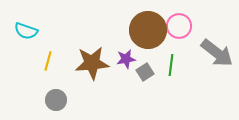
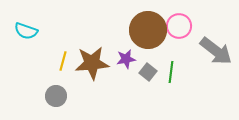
gray arrow: moved 1 px left, 2 px up
yellow line: moved 15 px right
green line: moved 7 px down
gray square: moved 3 px right; rotated 18 degrees counterclockwise
gray circle: moved 4 px up
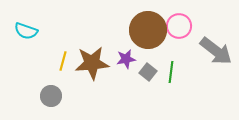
gray circle: moved 5 px left
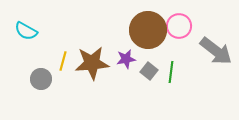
cyan semicircle: rotated 10 degrees clockwise
gray square: moved 1 px right, 1 px up
gray circle: moved 10 px left, 17 px up
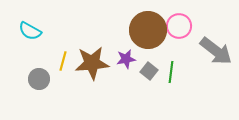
cyan semicircle: moved 4 px right
gray circle: moved 2 px left
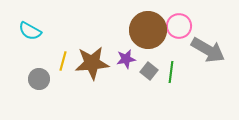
gray arrow: moved 8 px left, 1 px up; rotated 8 degrees counterclockwise
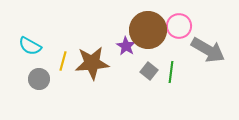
cyan semicircle: moved 15 px down
purple star: moved 13 px up; rotated 30 degrees counterclockwise
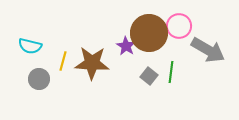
brown circle: moved 1 px right, 3 px down
cyan semicircle: rotated 15 degrees counterclockwise
brown star: rotated 8 degrees clockwise
gray square: moved 5 px down
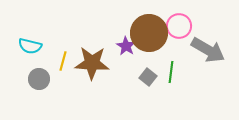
gray square: moved 1 px left, 1 px down
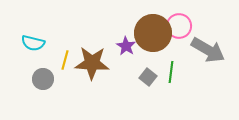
brown circle: moved 4 px right
cyan semicircle: moved 3 px right, 3 px up
yellow line: moved 2 px right, 1 px up
gray circle: moved 4 px right
